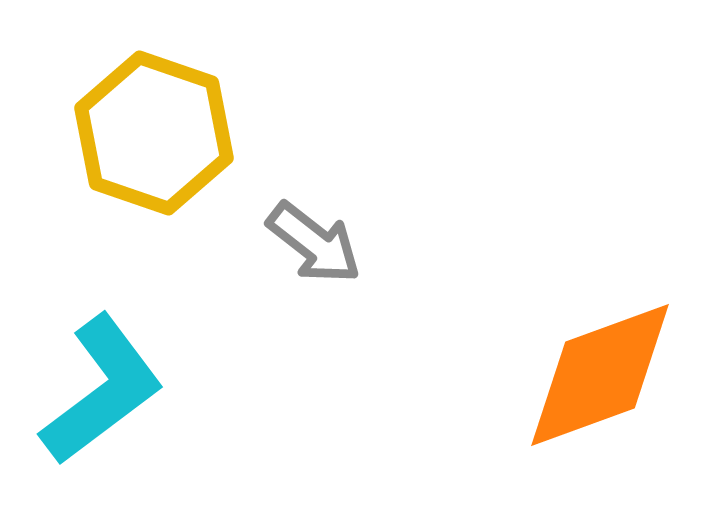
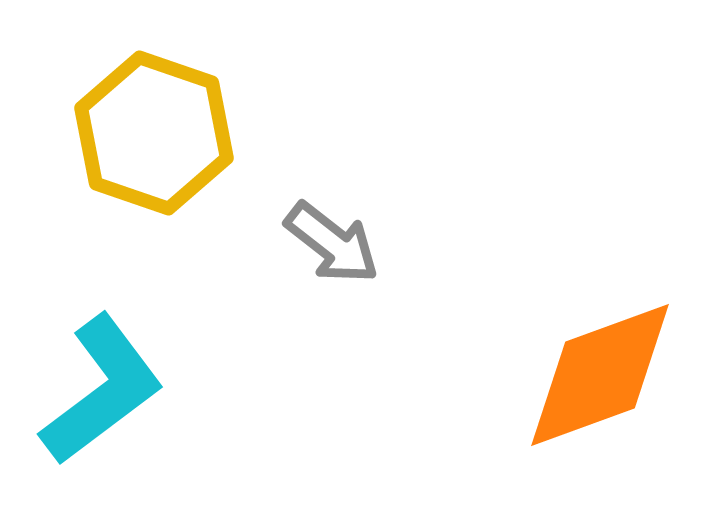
gray arrow: moved 18 px right
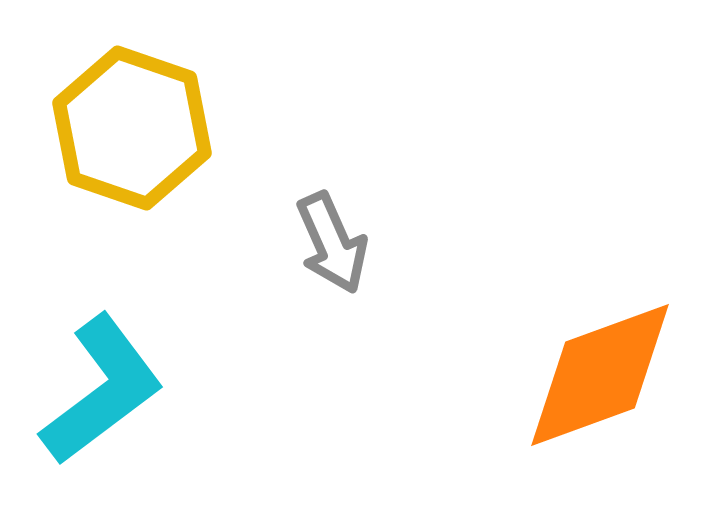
yellow hexagon: moved 22 px left, 5 px up
gray arrow: rotated 28 degrees clockwise
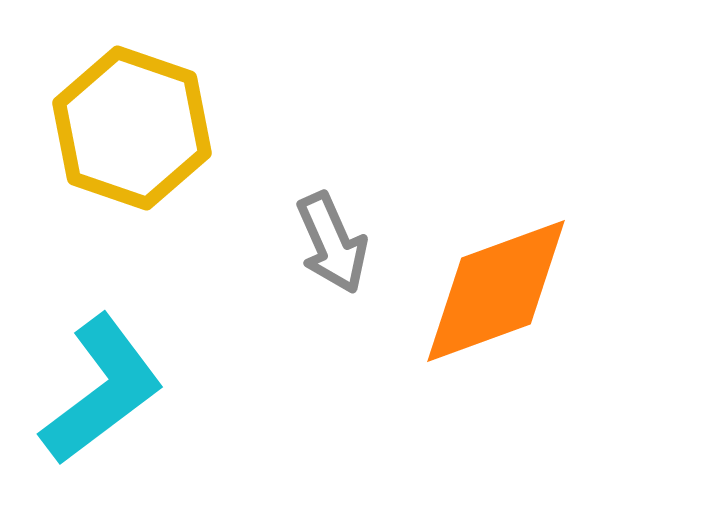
orange diamond: moved 104 px left, 84 px up
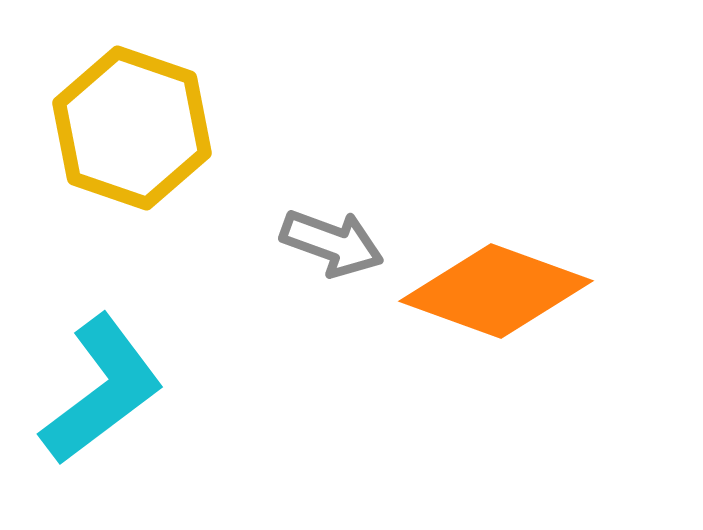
gray arrow: rotated 46 degrees counterclockwise
orange diamond: rotated 40 degrees clockwise
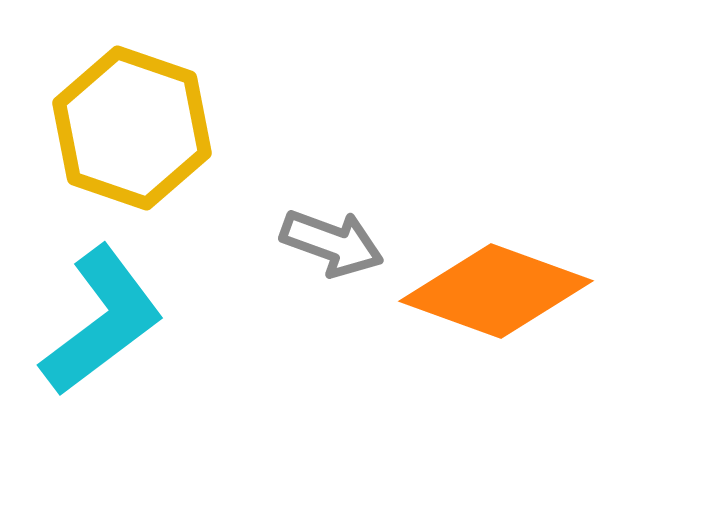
cyan L-shape: moved 69 px up
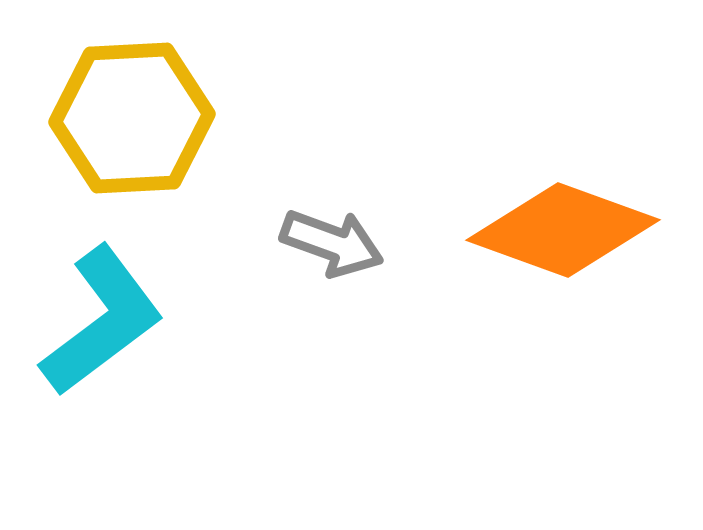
yellow hexagon: moved 10 px up; rotated 22 degrees counterclockwise
orange diamond: moved 67 px right, 61 px up
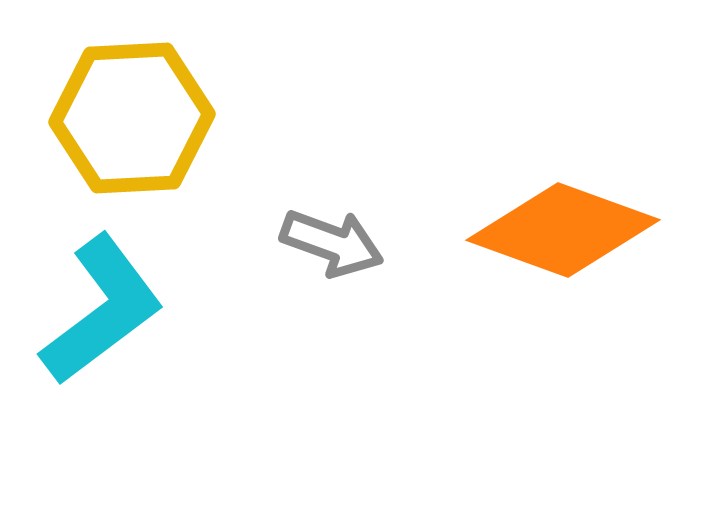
cyan L-shape: moved 11 px up
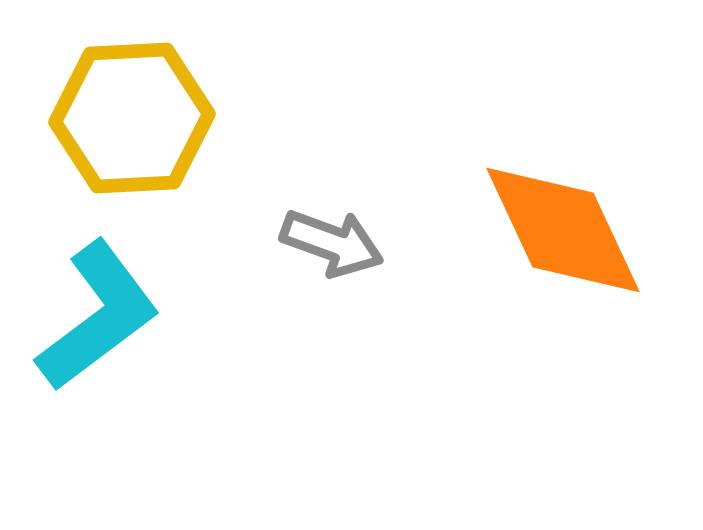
orange diamond: rotated 45 degrees clockwise
cyan L-shape: moved 4 px left, 6 px down
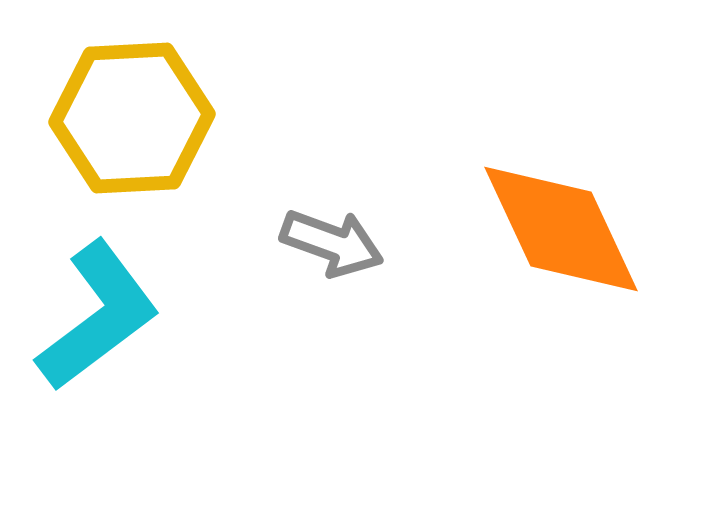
orange diamond: moved 2 px left, 1 px up
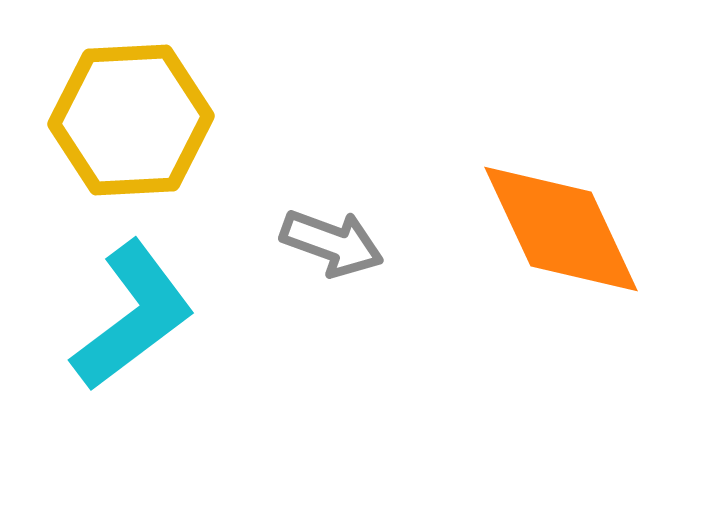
yellow hexagon: moved 1 px left, 2 px down
cyan L-shape: moved 35 px right
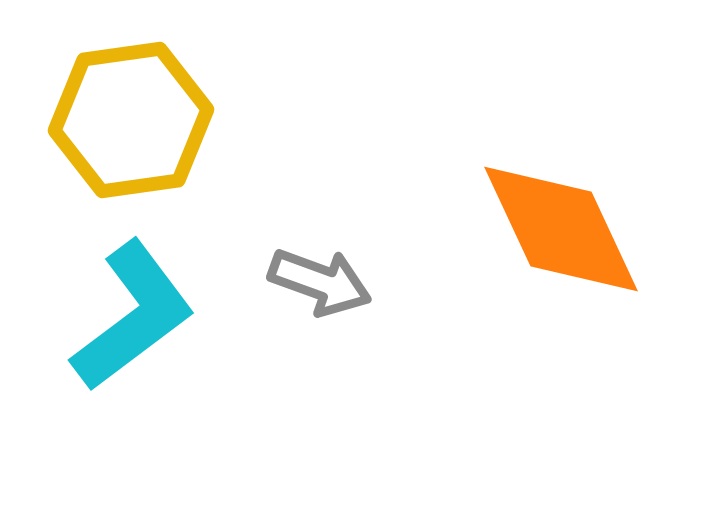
yellow hexagon: rotated 5 degrees counterclockwise
gray arrow: moved 12 px left, 39 px down
